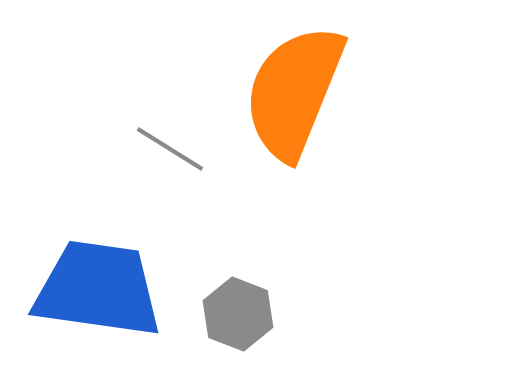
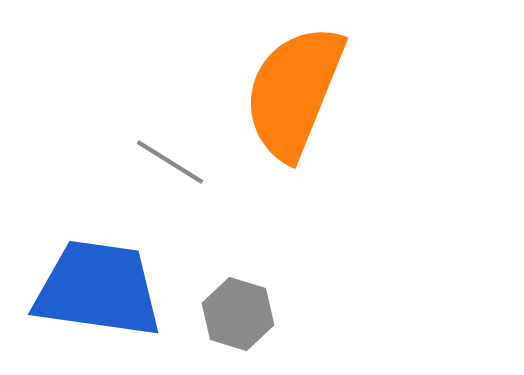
gray line: moved 13 px down
gray hexagon: rotated 4 degrees counterclockwise
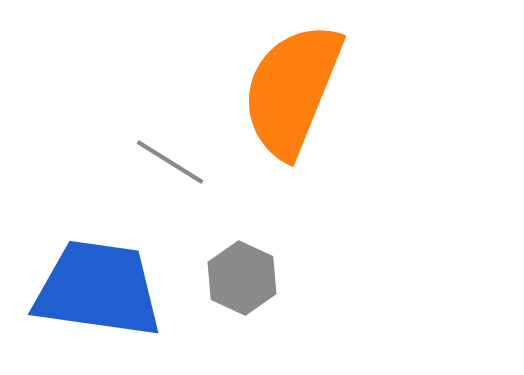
orange semicircle: moved 2 px left, 2 px up
gray hexagon: moved 4 px right, 36 px up; rotated 8 degrees clockwise
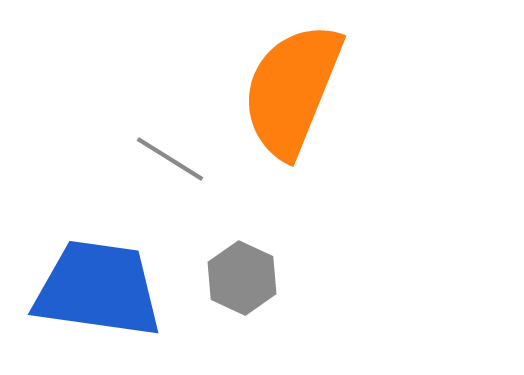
gray line: moved 3 px up
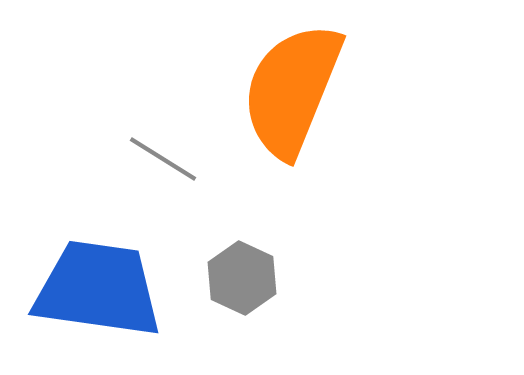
gray line: moved 7 px left
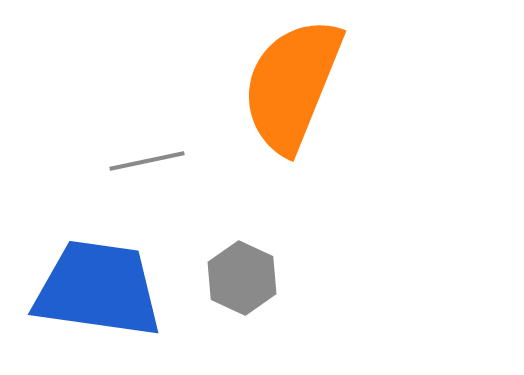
orange semicircle: moved 5 px up
gray line: moved 16 px left, 2 px down; rotated 44 degrees counterclockwise
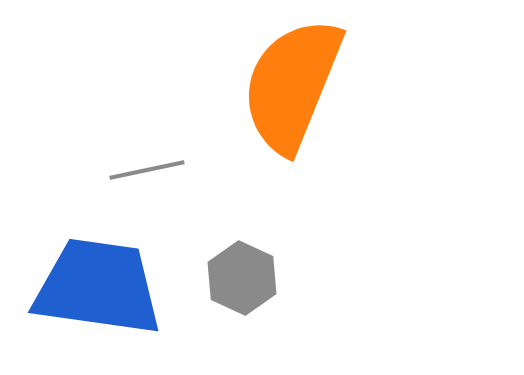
gray line: moved 9 px down
blue trapezoid: moved 2 px up
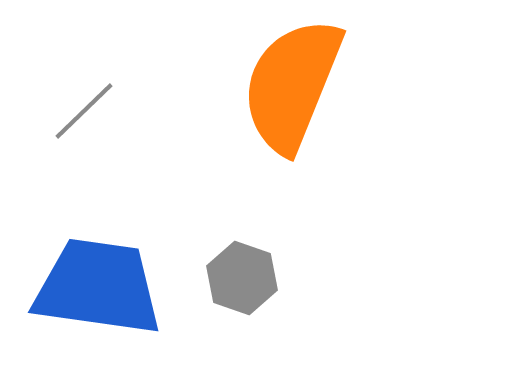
gray line: moved 63 px left, 59 px up; rotated 32 degrees counterclockwise
gray hexagon: rotated 6 degrees counterclockwise
